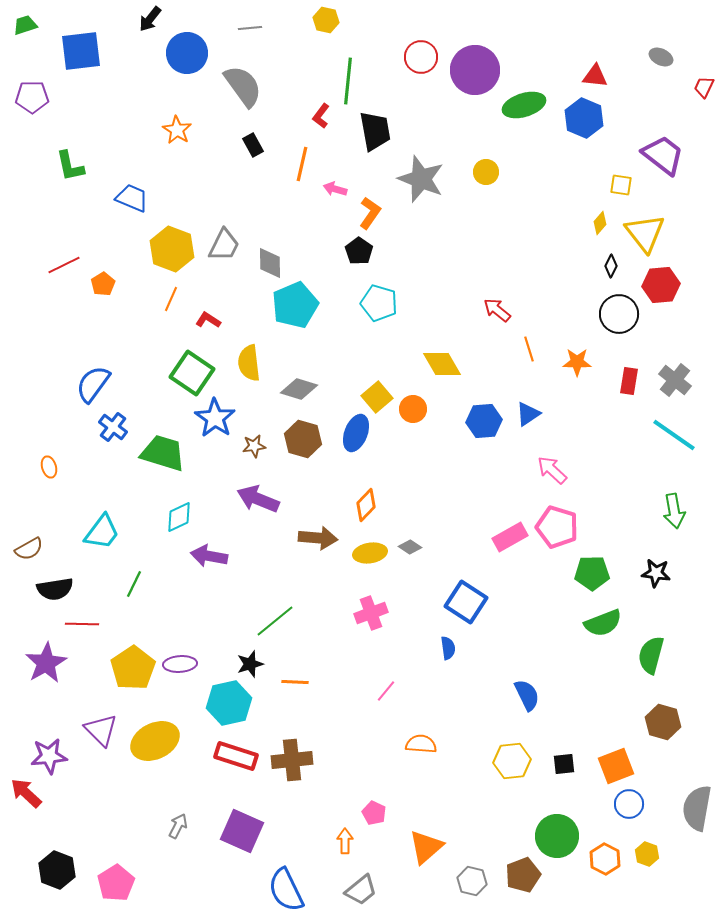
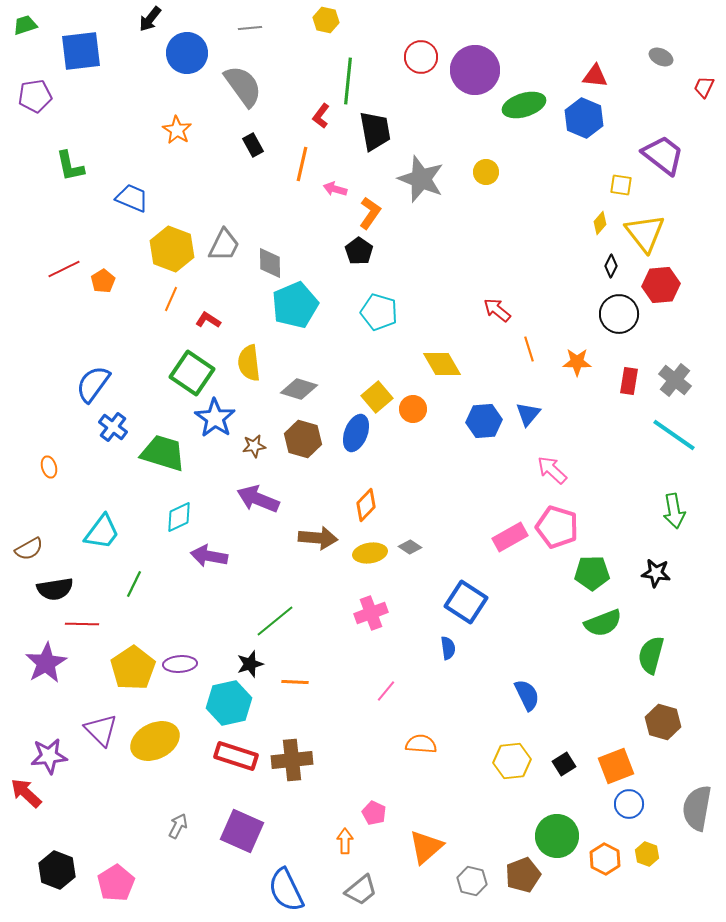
purple pentagon at (32, 97): moved 3 px right, 1 px up; rotated 8 degrees counterclockwise
red line at (64, 265): moved 4 px down
orange pentagon at (103, 284): moved 3 px up
cyan pentagon at (379, 303): moved 9 px down
blue triangle at (528, 414): rotated 16 degrees counterclockwise
black square at (564, 764): rotated 25 degrees counterclockwise
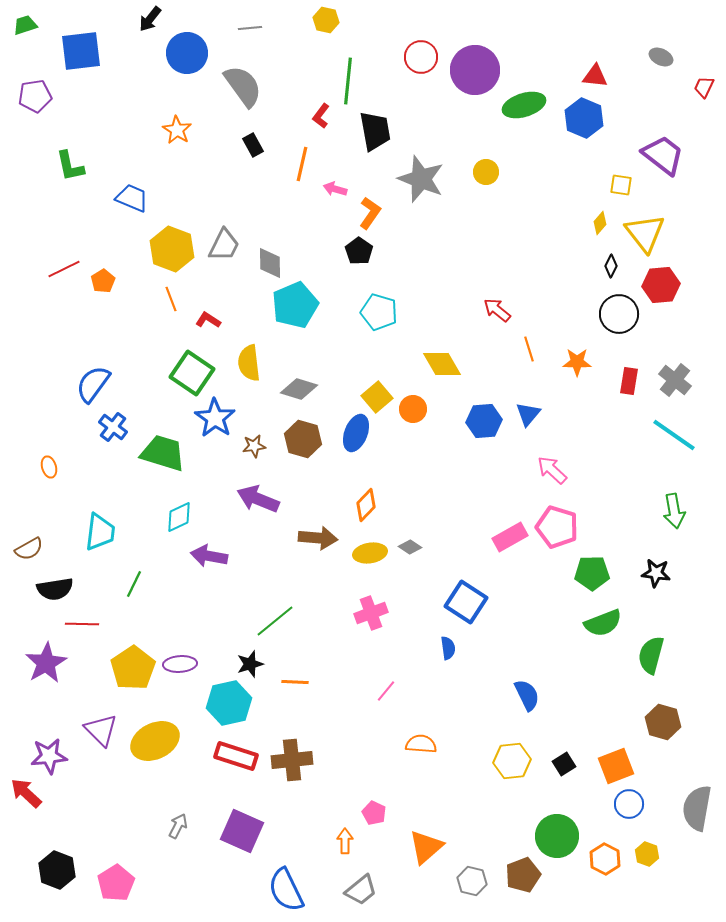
orange line at (171, 299): rotated 45 degrees counterclockwise
cyan trapezoid at (102, 532): moved 2 px left; rotated 30 degrees counterclockwise
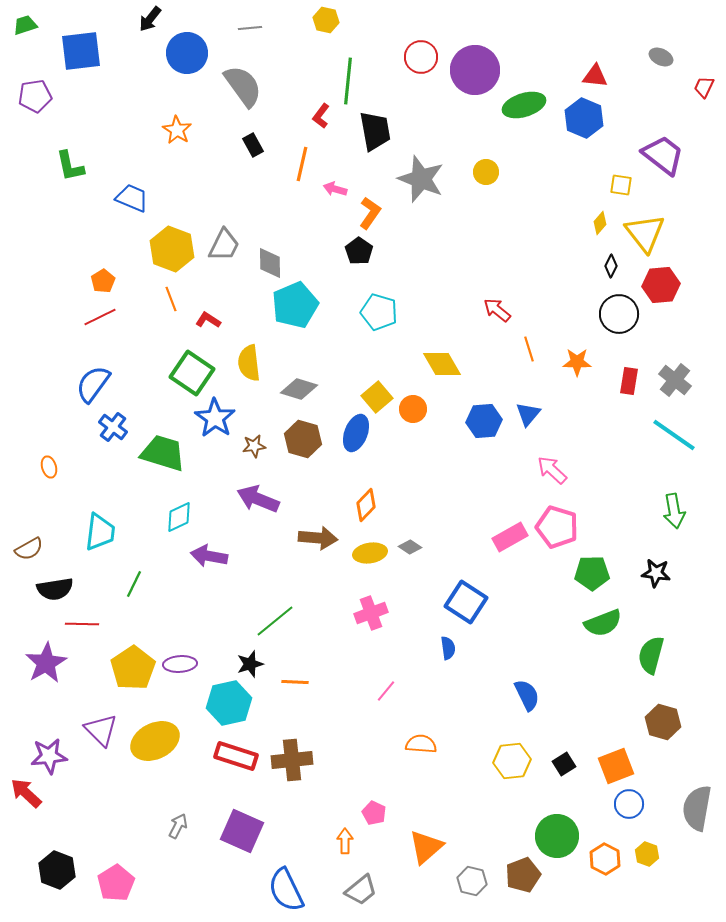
red line at (64, 269): moved 36 px right, 48 px down
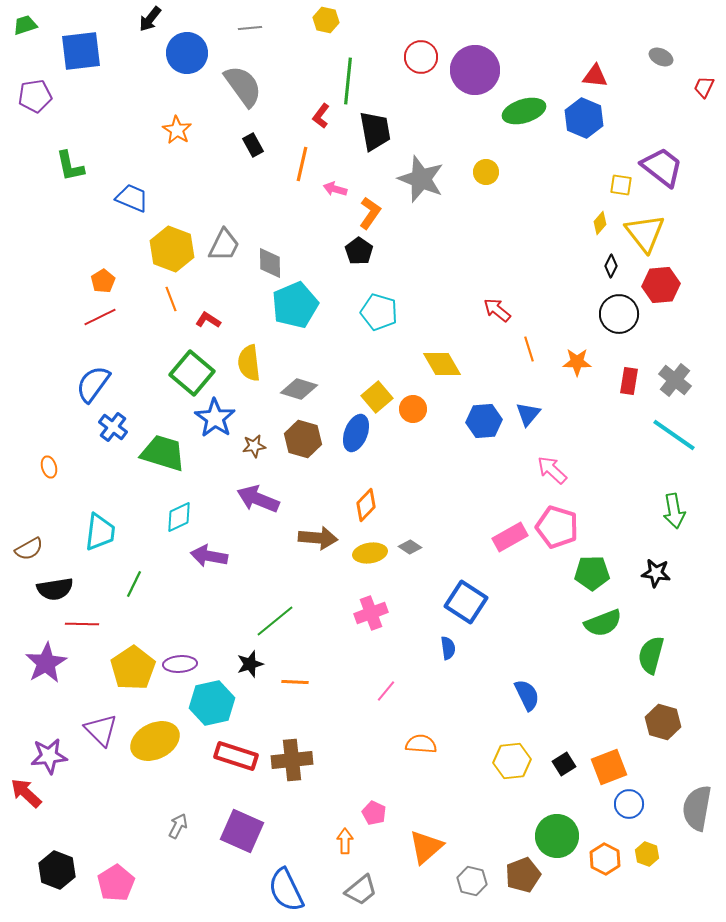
green ellipse at (524, 105): moved 6 px down
purple trapezoid at (663, 155): moved 1 px left, 12 px down
green square at (192, 373): rotated 6 degrees clockwise
cyan hexagon at (229, 703): moved 17 px left
orange square at (616, 766): moved 7 px left, 1 px down
